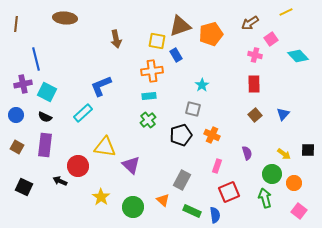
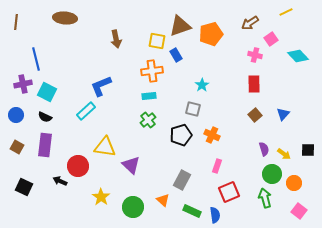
brown line at (16, 24): moved 2 px up
cyan rectangle at (83, 113): moved 3 px right, 2 px up
purple semicircle at (247, 153): moved 17 px right, 4 px up
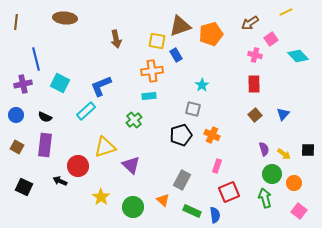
cyan square at (47, 92): moved 13 px right, 9 px up
green cross at (148, 120): moved 14 px left
yellow triangle at (105, 147): rotated 25 degrees counterclockwise
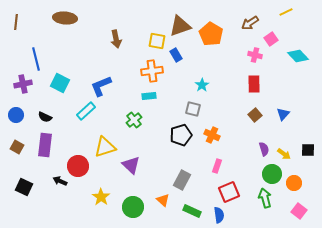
orange pentagon at (211, 34): rotated 25 degrees counterclockwise
blue semicircle at (215, 215): moved 4 px right
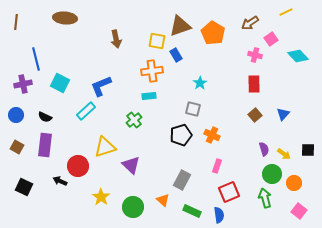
orange pentagon at (211, 34): moved 2 px right, 1 px up
cyan star at (202, 85): moved 2 px left, 2 px up
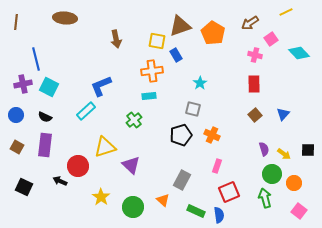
cyan diamond at (298, 56): moved 1 px right, 3 px up
cyan square at (60, 83): moved 11 px left, 4 px down
green rectangle at (192, 211): moved 4 px right
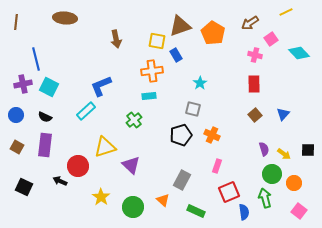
blue semicircle at (219, 215): moved 25 px right, 3 px up
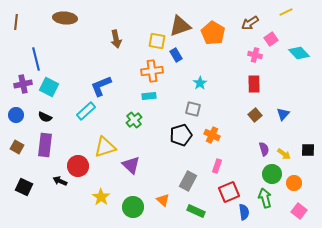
gray rectangle at (182, 180): moved 6 px right, 1 px down
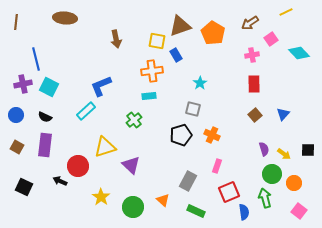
pink cross at (255, 55): moved 3 px left; rotated 24 degrees counterclockwise
